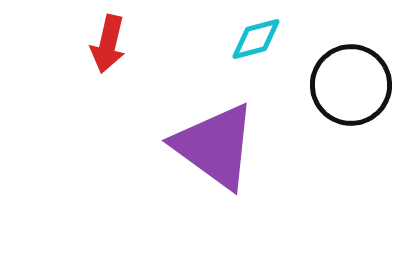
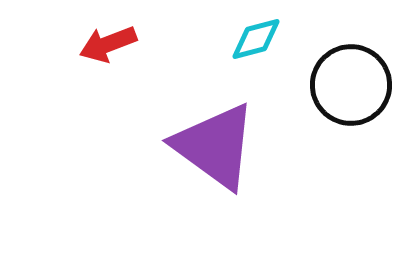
red arrow: rotated 56 degrees clockwise
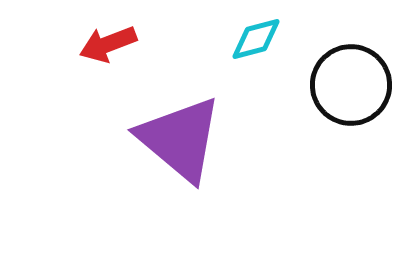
purple triangle: moved 35 px left, 7 px up; rotated 4 degrees clockwise
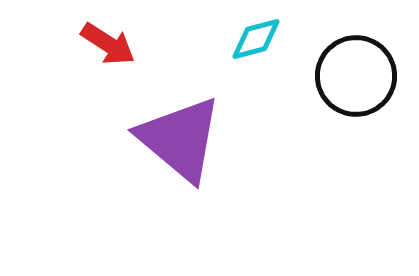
red arrow: rotated 126 degrees counterclockwise
black circle: moved 5 px right, 9 px up
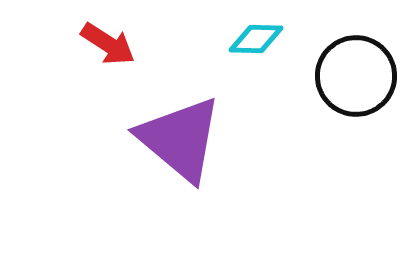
cyan diamond: rotated 16 degrees clockwise
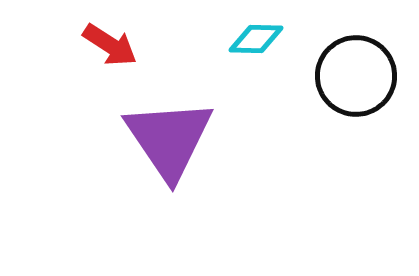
red arrow: moved 2 px right, 1 px down
purple triangle: moved 11 px left; rotated 16 degrees clockwise
